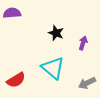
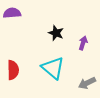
red semicircle: moved 3 px left, 10 px up; rotated 60 degrees counterclockwise
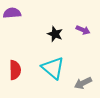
black star: moved 1 px left, 1 px down
purple arrow: moved 13 px up; rotated 96 degrees clockwise
red semicircle: moved 2 px right
gray arrow: moved 4 px left
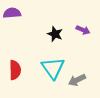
cyan triangle: rotated 15 degrees clockwise
gray arrow: moved 6 px left, 3 px up
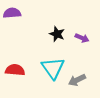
purple arrow: moved 1 px left, 8 px down
black star: moved 2 px right
red semicircle: rotated 84 degrees counterclockwise
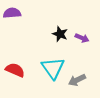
black star: moved 3 px right
red semicircle: rotated 18 degrees clockwise
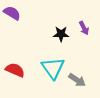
purple semicircle: rotated 36 degrees clockwise
black star: moved 1 px right; rotated 21 degrees counterclockwise
purple arrow: moved 2 px right, 10 px up; rotated 40 degrees clockwise
gray arrow: rotated 120 degrees counterclockwise
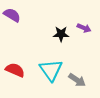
purple semicircle: moved 2 px down
purple arrow: rotated 40 degrees counterclockwise
cyan triangle: moved 2 px left, 2 px down
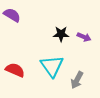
purple arrow: moved 9 px down
cyan triangle: moved 1 px right, 4 px up
gray arrow: rotated 84 degrees clockwise
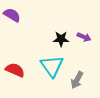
black star: moved 5 px down
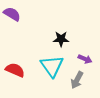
purple semicircle: moved 1 px up
purple arrow: moved 1 px right, 22 px down
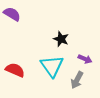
black star: rotated 21 degrees clockwise
